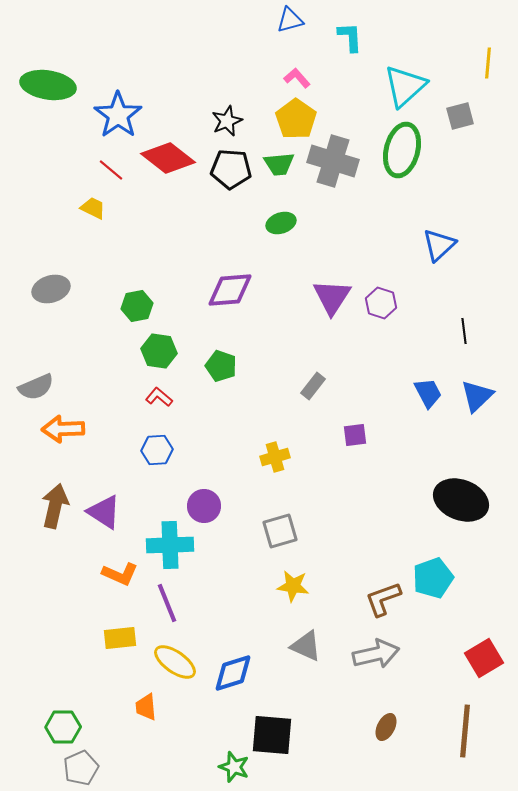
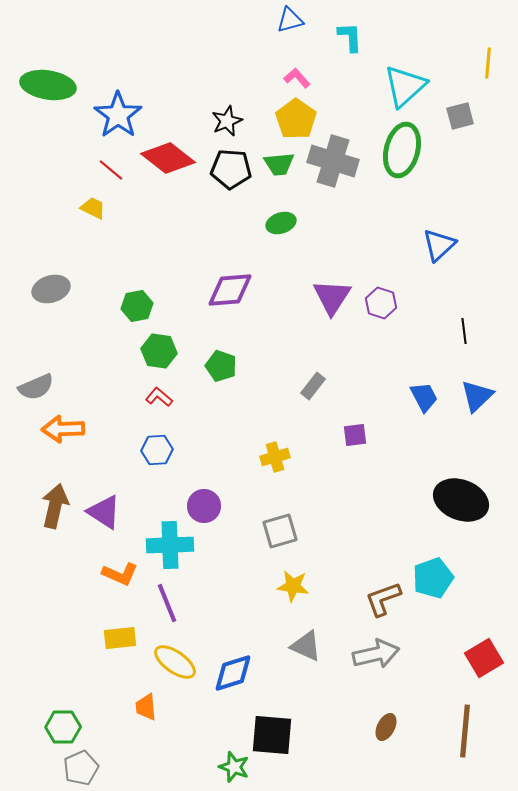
blue trapezoid at (428, 393): moved 4 px left, 4 px down
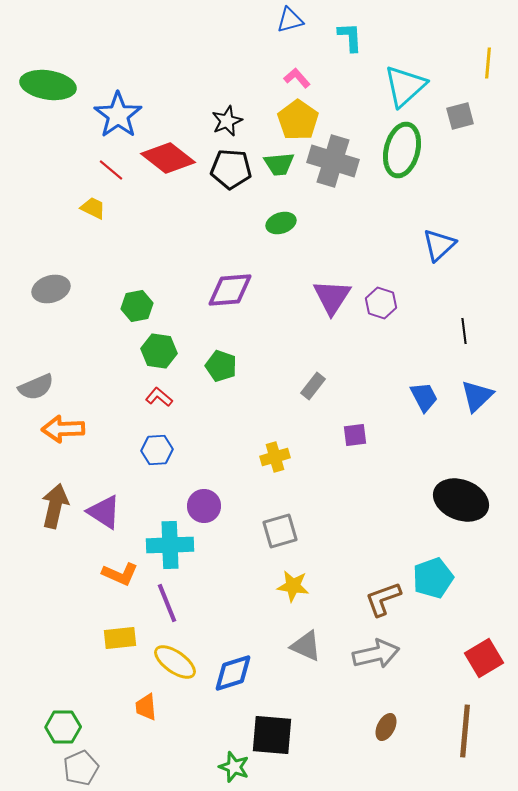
yellow pentagon at (296, 119): moved 2 px right, 1 px down
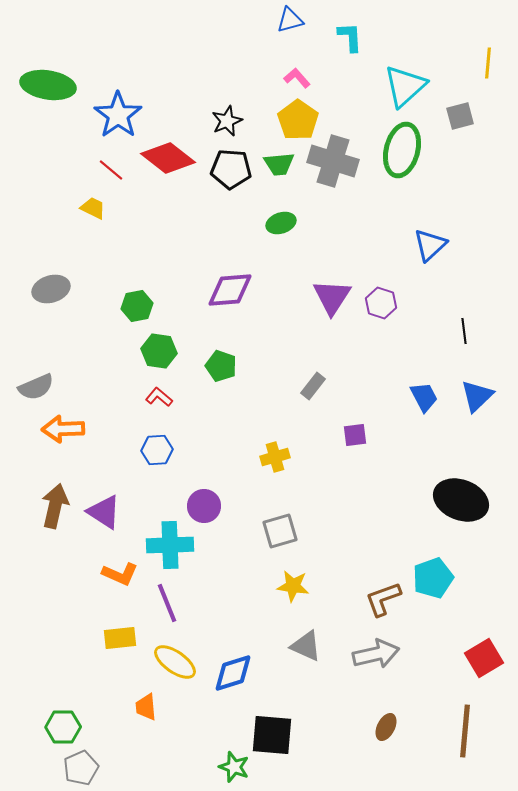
blue triangle at (439, 245): moved 9 px left
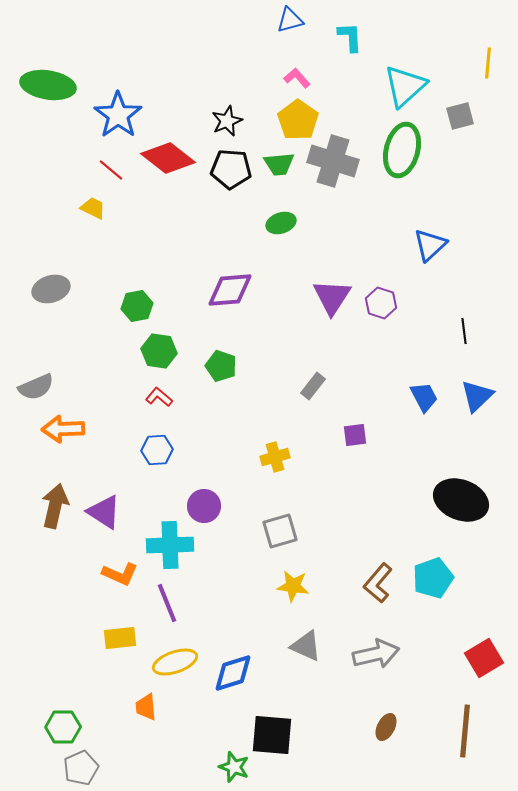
brown L-shape at (383, 599): moved 5 px left, 16 px up; rotated 30 degrees counterclockwise
yellow ellipse at (175, 662): rotated 54 degrees counterclockwise
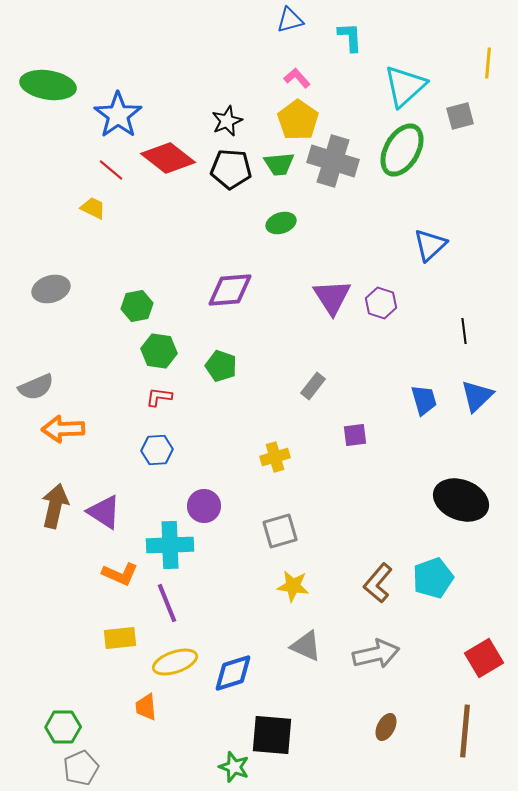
green ellipse at (402, 150): rotated 16 degrees clockwise
purple triangle at (332, 297): rotated 6 degrees counterclockwise
red L-shape at (159, 397): rotated 32 degrees counterclockwise
blue trapezoid at (424, 397): moved 3 px down; rotated 12 degrees clockwise
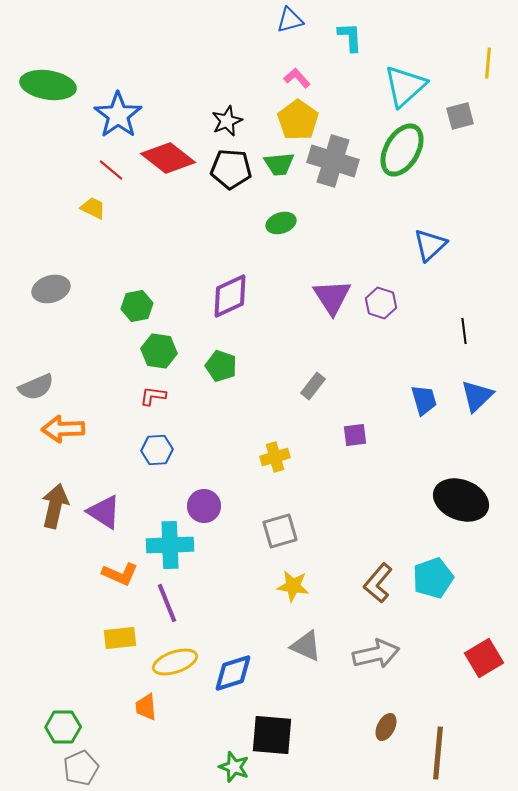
purple diamond at (230, 290): moved 6 px down; rotated 21 degrees counterclockwise
red L-shape at (159, 397): moved 6 px left, 1 px up
brown line at (465, 731): moved 27 px left, 22 px down
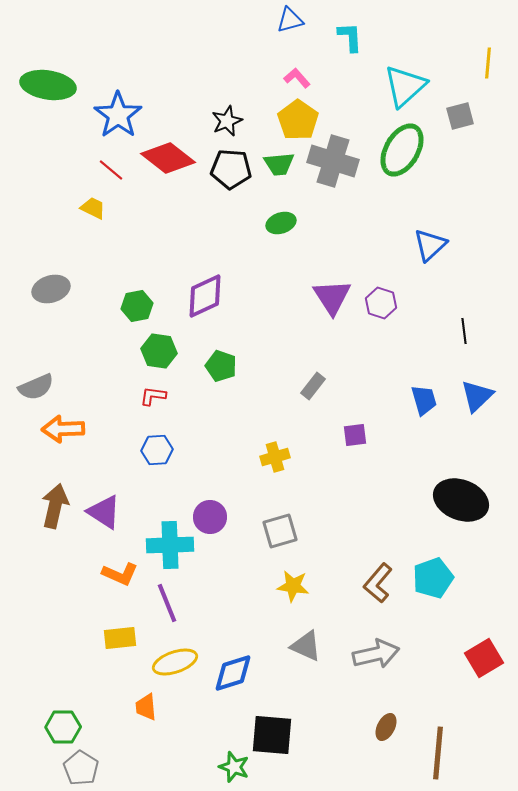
purple diamond at (230, 296): moved 25 px left
purple circle at (204, 506): moved 6 px right, 11 px down
gray pentagon at (81, 768): rotated 16 degrees counterclockwise
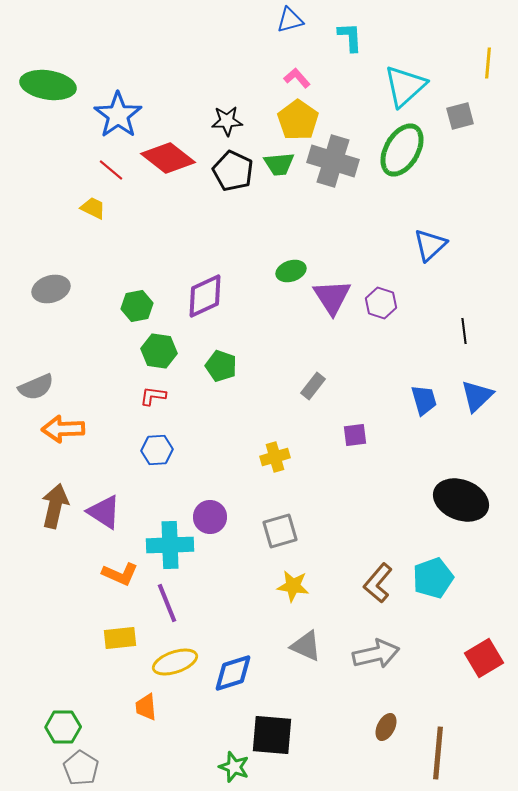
black star at (227, 121): rotated 20 degrees clockwise
black pentagon at (231, 169): moved 2 px right, 2 px down; rotated 21 degrees clockwise
green ellipse at (281, 223): moved 10 px right, 48 px down
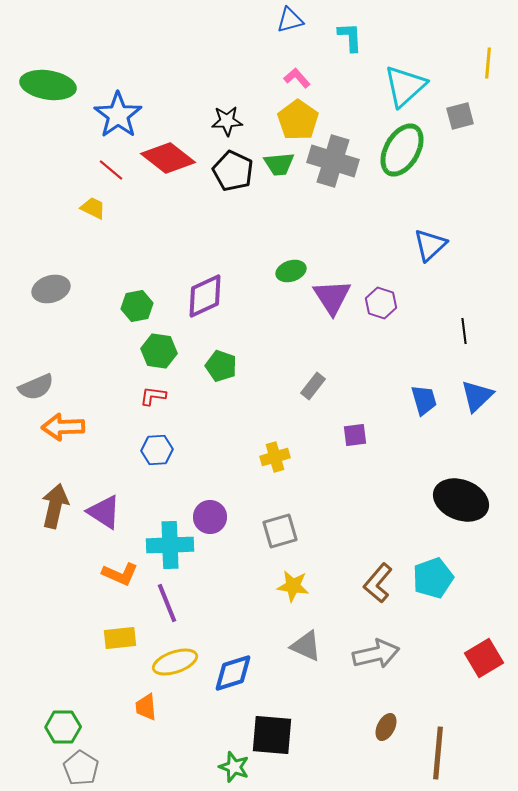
orange arrow at (63, 429): moved 2 px up
